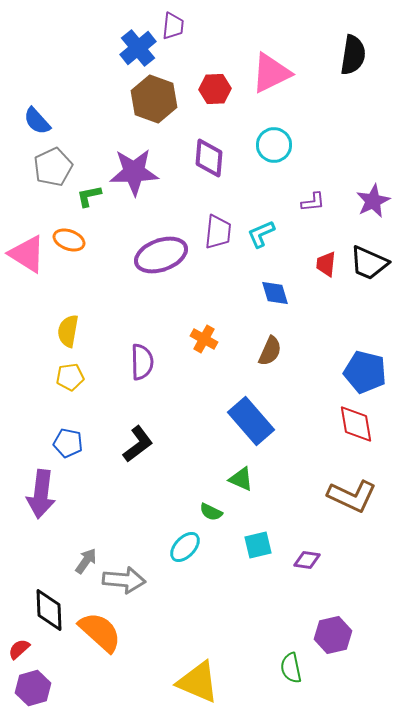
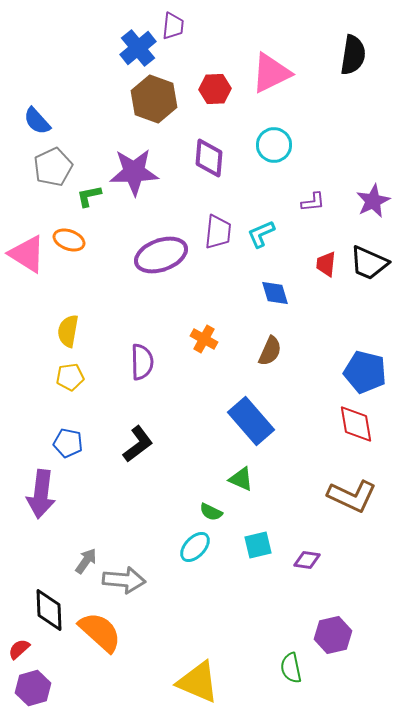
cyan ellipse at (185, 547): moved 10 px right
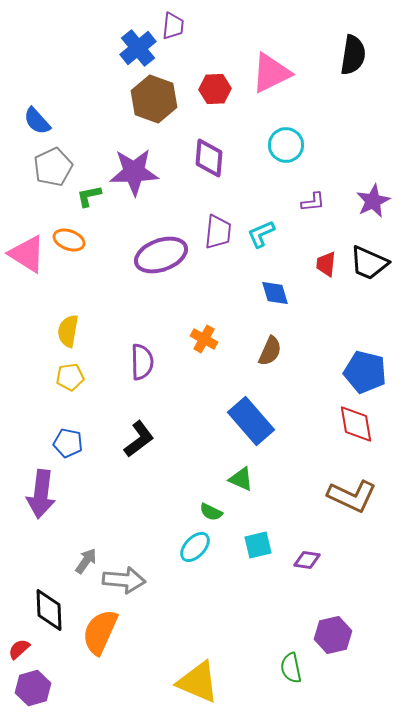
cyan circle at (274, 145): moved 12 px right
black L-shape at (138, 444): moved 1 px right, 5 px up
orange semicircle at (100, 632): rotated 108 degrees counterclockwise
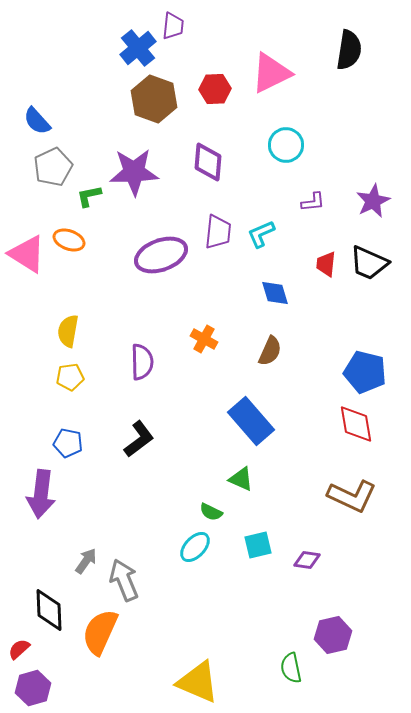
black semicircle at (353, 55): moved 4 px left, 5 px up
purple diamond at (209, 158): moved 1 px left, 4 px down
gray arrow at (124, 580): rotated 117 degrees counterclockwise
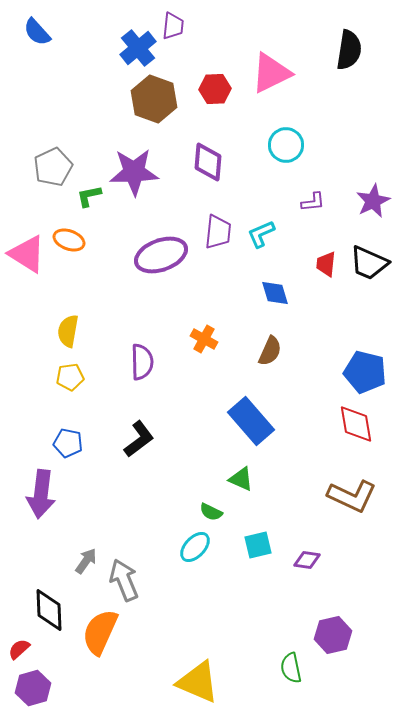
blue semicircle at (37, 121): moved 89 px up
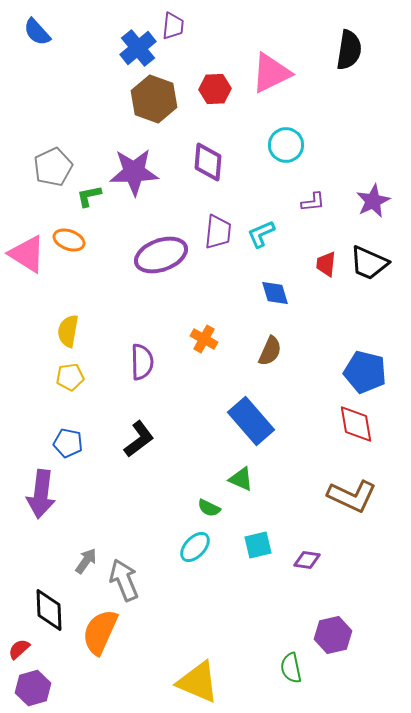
green semicircle at (211, 512): moved 2 px left, 4 px up
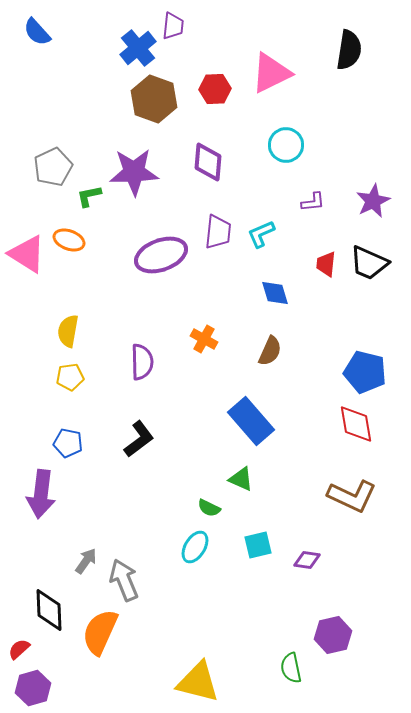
cyan ellipse at (195, 547): rotated 12 degrees counterclockwise
yellow triangle at (198, 682): rotated 9 degrees counterclockwise
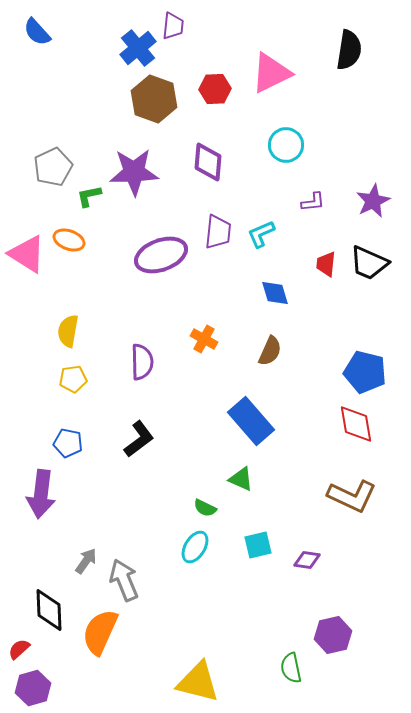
yellow pentagon at (70, 377): moved 3 px right, 2 px down
green semicircle at (209, 508): moved 4 px left
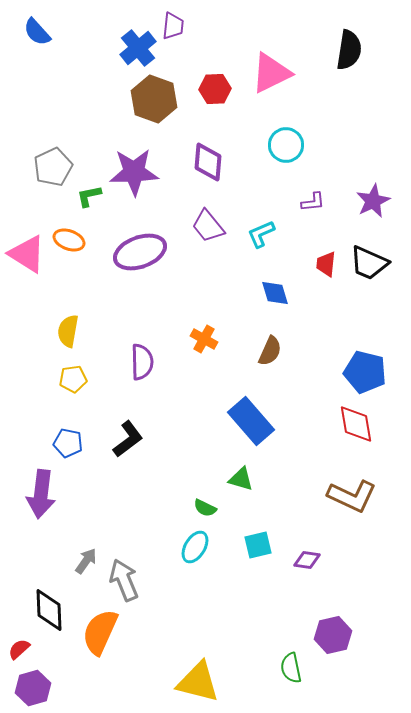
purple trapezoid at (218, 232): moved 10 px left, 6 px up; rotated 135 degrees clockwise
purple ellipse at (161, 255): moved 21 px left, 3 px up
black L-shape at (139, 439): moved 11 px left
green triangle at (241, 479): rotated 8 degrees counterclockwise
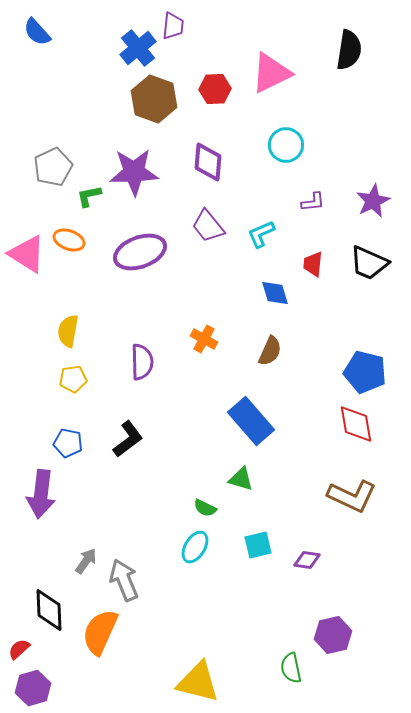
red trapezoid at (326, 264): moved 13 px left
